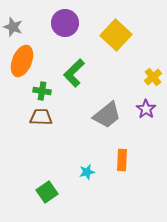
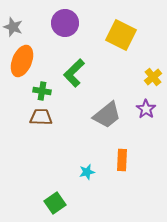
yellow square: moved 5 px right; rotated 16 degrees counterclockwise
green square: moved 8 px right, 11 px down
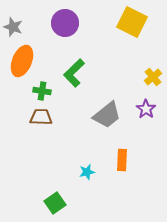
yellow square: moved 11 px right, 13 px up
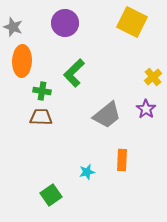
orange ellipse: rotated 20 degrees counterclockwise
green square: moved 4 px left, 8 px up
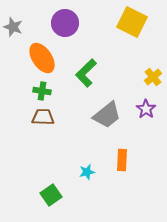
orange ellipse: moved 20 px right, 3 px up; rotated 36 degrees counterclockwise
green L-shape: moved 12 px right
brown trapezoid: moved 2 px right
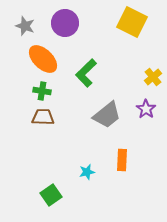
gray star: moved 12 px right, 1 px up
orange ellipse: moved 1 px right, 1 px down; rotated 12 degrees counterclockwise
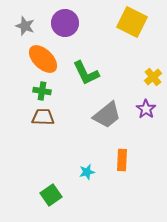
green L-shape: rotated 72 degrees counterclockwise
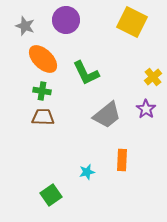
purple circle: moved 1 px right, 3 px up
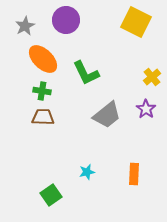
yellow square: moved 4 px right
gray star: rotated 24 degrees clockwise
yellow cross: moved 1 px left
orange rectangle: moved 12 px right, 14 px down
